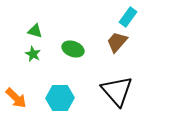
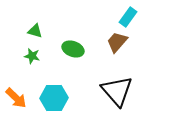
green star: moved 1 px left, 2 px down; rotated 14 degrees counterclockwise
cyan hexagon: moved 6 px left
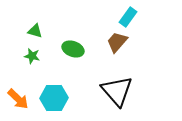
orange arrow: moved 2 px right, 1 px down
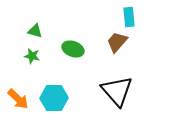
cyan rectangle: moved 1 px right; rotated 42 degrees counterclockwise
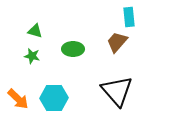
green ellipse: rotated 20 degrees counterclockwise
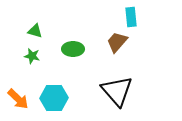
cyan rectangle: moved 2 px right
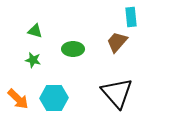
green star: moved 1 px right, 4 px down
black triangle: moved 2 px down
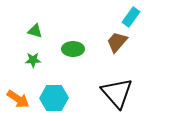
cyan rectangle: rotated 42 degrees clockwise
green star: rotated 14 degrees counterclockwise
orange arrow: rotated 10 degrees counterclockwise
